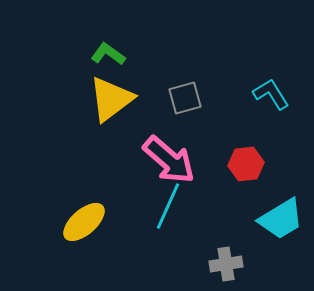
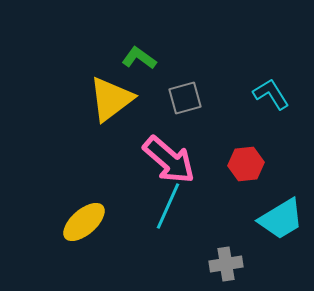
green L-shape: moved 31 px right, 4 px down
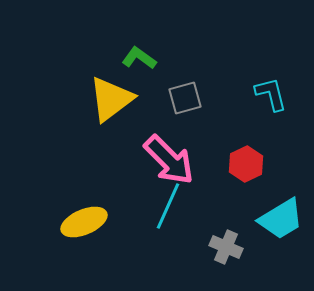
cyan L-shape: rotated 18 degrees clockwise
pink arrow: rotated 4 degrees clockwise
red hexagon: rotated 20 degrees counterclockwise
yellow ellipse: rotated 18 degrees clockwise
gray cross: moved 17 px up; rotated 32 degrees clockwise
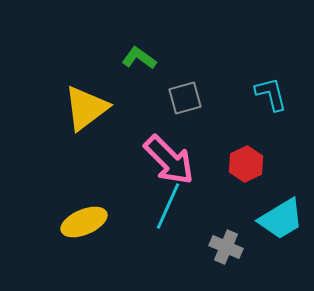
yellow triangle: moved 25 px left, 9 px down
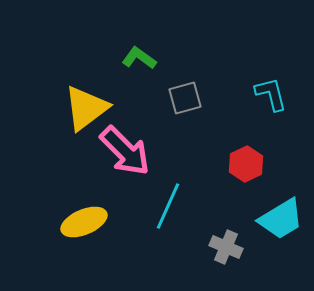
pink arrow: moved 44 px left, 9 px up
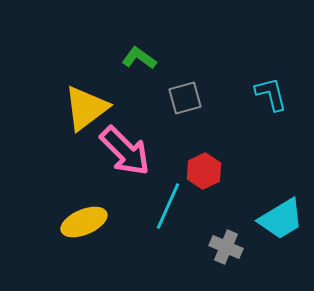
red hexagon: moved 42 px left, 7 px down
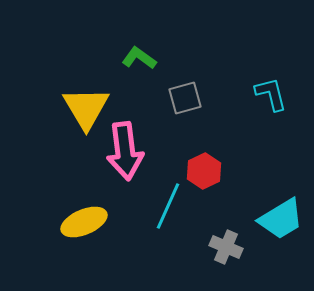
yellow triangle: rotated 24 degrees counterclockwise
pink arrow: rotated 38 degrees clockwise
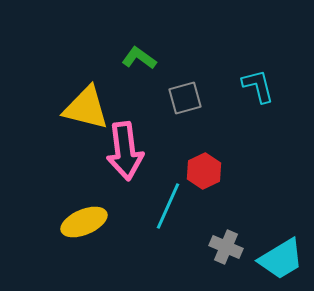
cyan L-shape: moved 13 px left, 8 px up
yellow triangle: rotated 45 degrees counterclockwise
cyan trapezoid: moved 40 px down
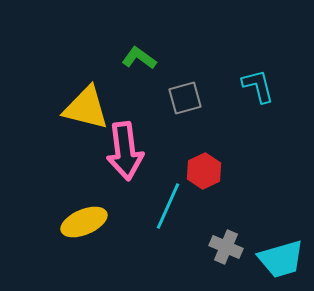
cyan trapezoid: rotated 15 degrees clockwise
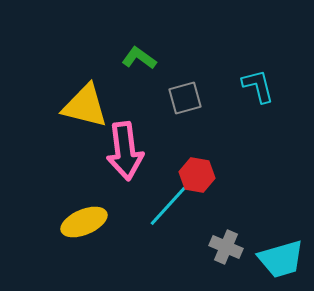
yellow triangle: moved 1 px left, 2 px up
red hexagon: moved 7 px left, 4 px down; rotated 24 degrees counterclockwise
cyan line: rotated 18 degrees clockwise
